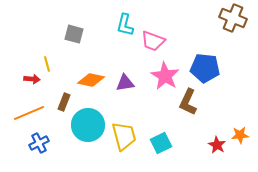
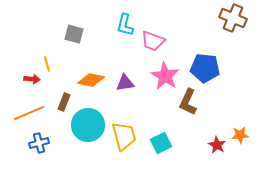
blue cross: rotated 12 degrees clockwise
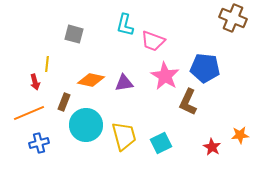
yellow line: rotated 21 degrees clockwise
red arrow: moved 3 px right, 3 px down; rotated 70 degrees clockwise
purple triangle: moved 1 px left
cyan circle: moved 2 px left
red star: moved 5 px left, 2 px down
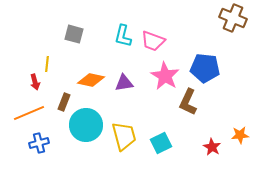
cyan L-shape: moved 2 px left, 11 px down
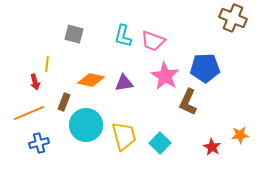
blue pentagon: rotated 8 degrees counterclockwise
cyan square: moved 1 px left; rotated 20 degrees counterclockwise
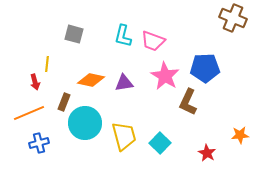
cyan circle: moved 1 px left, 2 px up
red star: moved 5 px left, 6 px down
